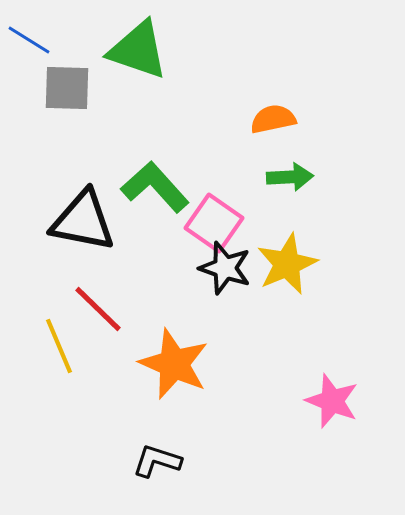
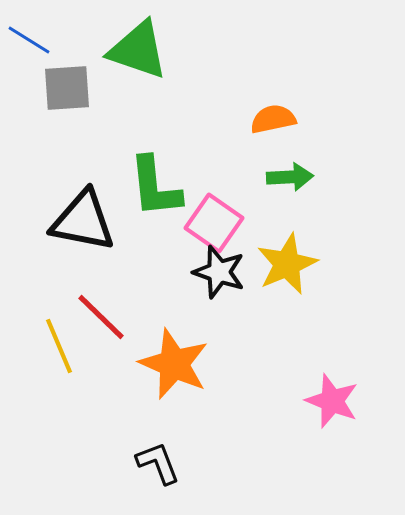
gray square: rotated 6 degrees counterclockwise
green L-shape: rotated 144 degrees counterclockwise
black star: moved 6 px left, 4 px down
red line: moved 3 px right, 8 px down
black L-shape: moved 1 px right, 2 px down; rotated 51 degrees clockwise
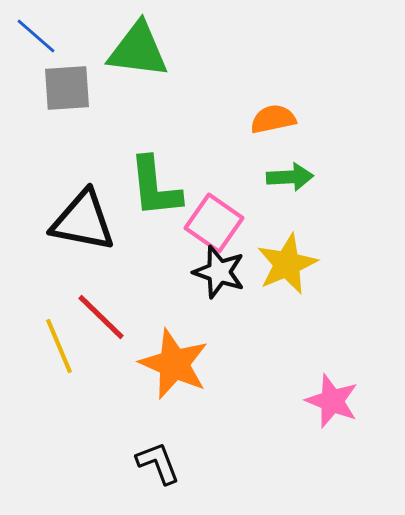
blue line: moved 7 px right, 4 px up; rotated 9 degrees clockwise
green triangle: rotated 12 degrees counterclockwise
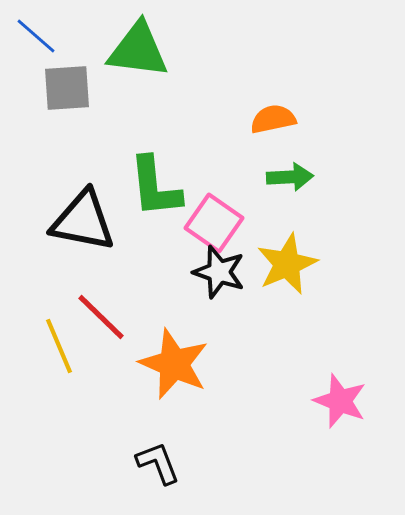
pink star: moved 8 px right
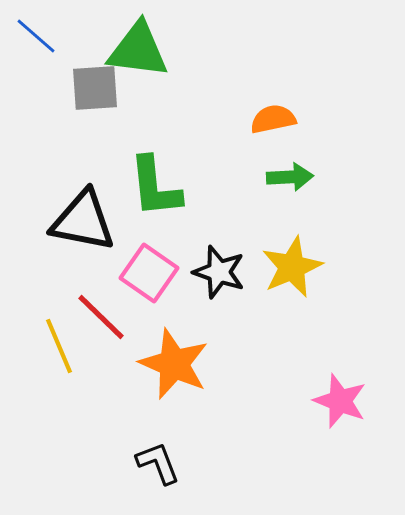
gray square: moved 28 px right
pink square: moved 65 px left, 50 px down
yellow star: moved 5 px right, 3 px down
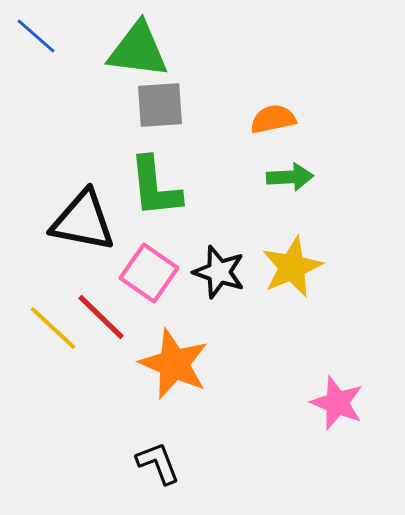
gray square: moved 65 px right, 17 px down
yellow line: moved 6 px left, 18 px up; rotated 24 degrees counterclockwise
pink star: moved 3 px left, 2 px down
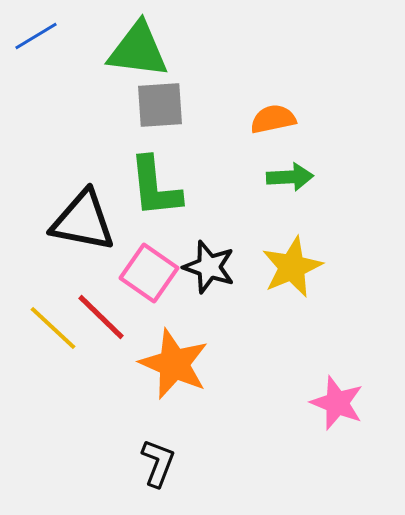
blue line: rotated 72 degrees counterclockwise
black star: moved 10 px left, 5 px up
black L-shape: rotated 42 degrees clockwise
